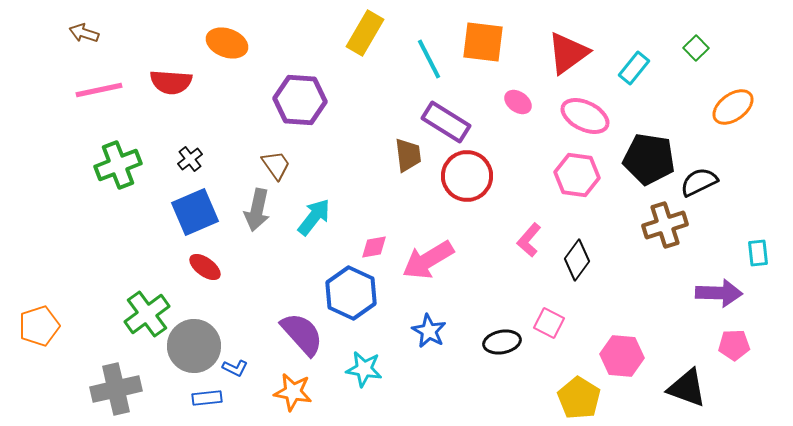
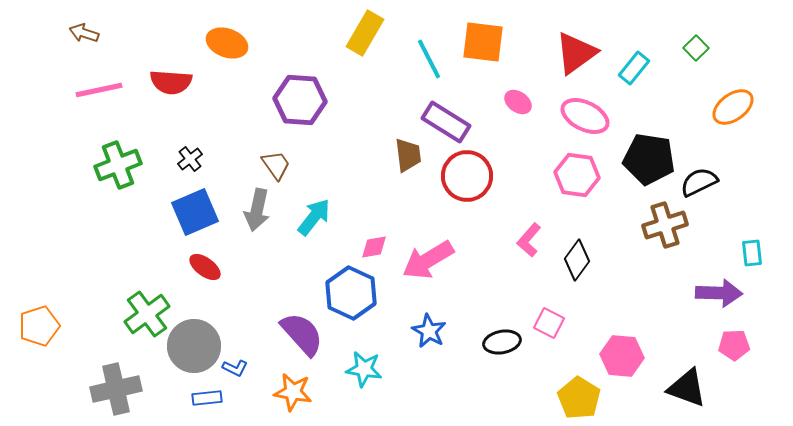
red triangle at (568, 53): moved 8 px right
cyan rectangle at (758, 253): moved 6 px left
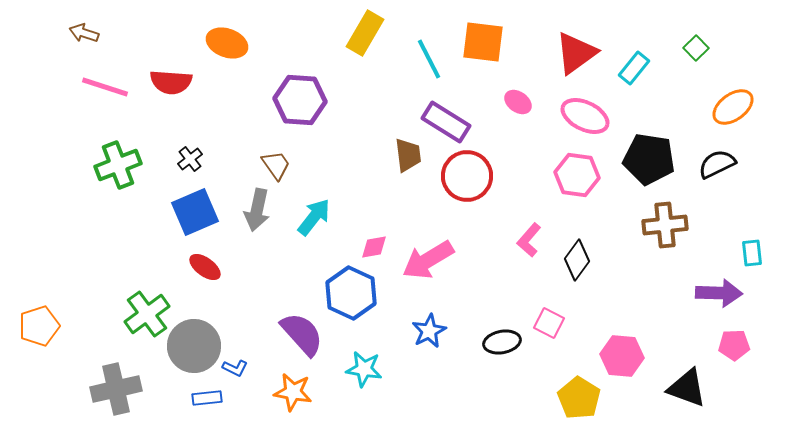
pink line at (99, 90): moved 6 px right, 3 px up; rotated 30 degrees clockwise
black semicircle at (699, 182): moved 18 px right, 18 px up
brown cross at (665, 225): rotated 12 degrees clockwise
blue star at (429, 331): rotated 16 degrees clockwise
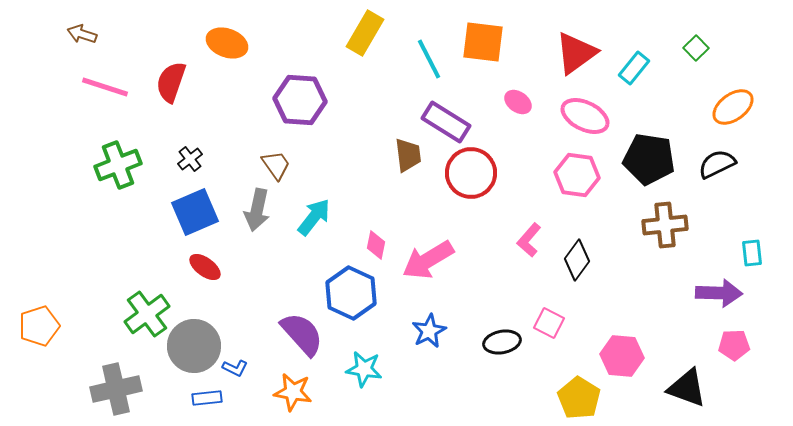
brown arrow at (84, 33): moved 2 px left, 1 px down
red semicircle at (171, 82): rotated 105 degrees clockwise
red circle at (467, 176): moved 4 px right, 3 px up
pink diamond at (374, 247): moved 2 px right, 2 px up; rotated 68 degrees counterclockwise
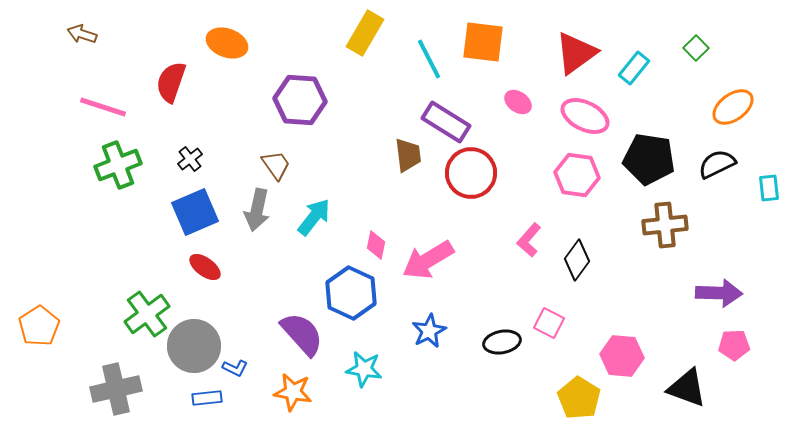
pink line at (105, 87): moved 2 px left, 20 px down
cyan rectangle at (752, 253): moved 17 px right, 65 px up
orange pentagon at (39, 326): rotated 15 degrees counterclockwise
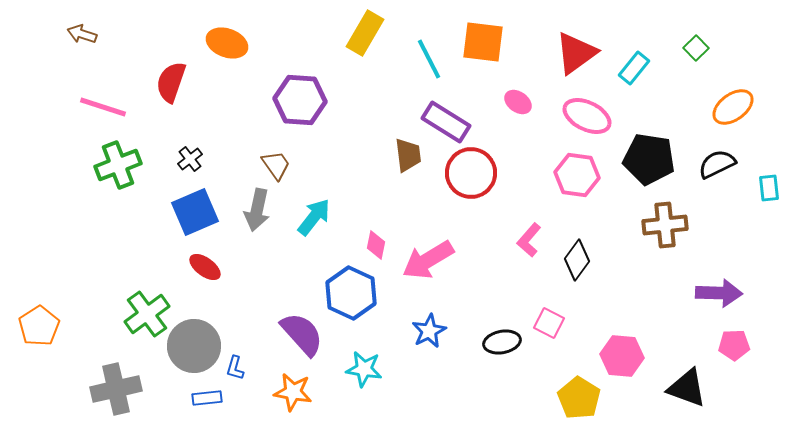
pink ellipse at (585, 116): moved 2 px right
blue L-shape at (235, 368): rotated 80 degrees clockwise
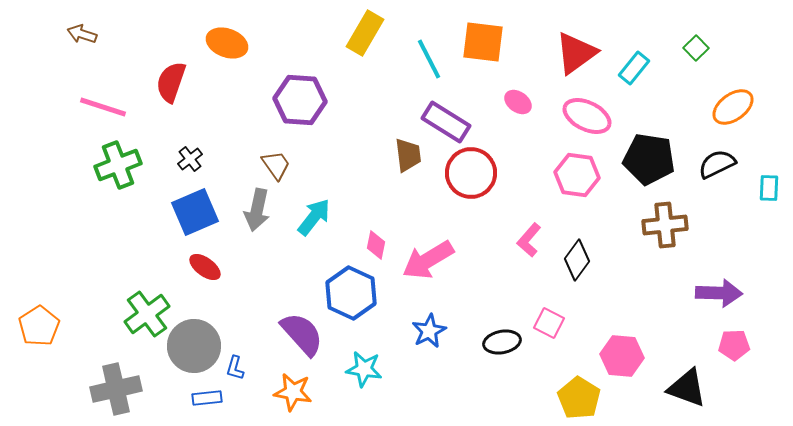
cyan rectangle at (769, 188): rotated 8 degrees clockwise
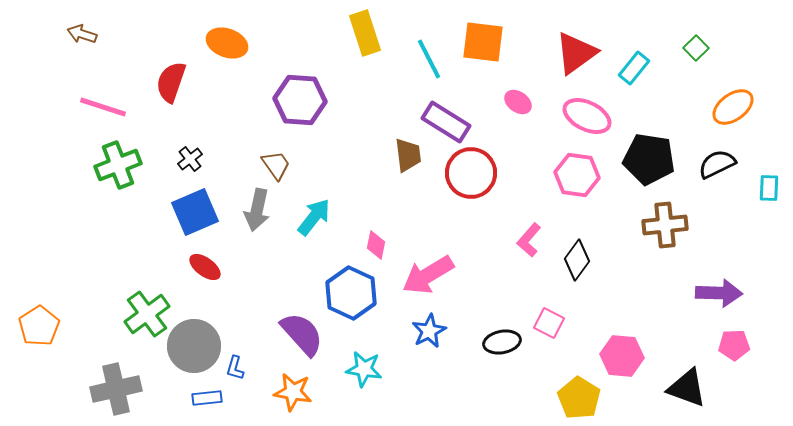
yellow rectangle at (365, 33): rotated 48 degrees counterclockwise
pink arrow at (428, 260): moved 15 px down
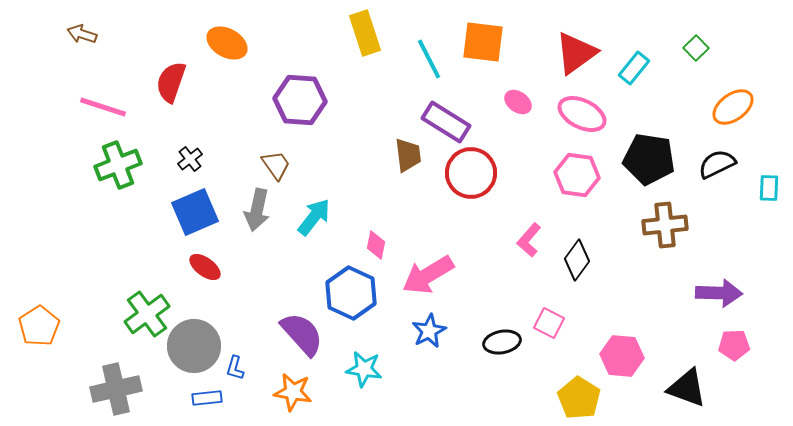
orange ellipse at (227, 43): rotated 9 degrees clockwise
pink ellipse at (587, 116): moved 5 px left, 2 px up
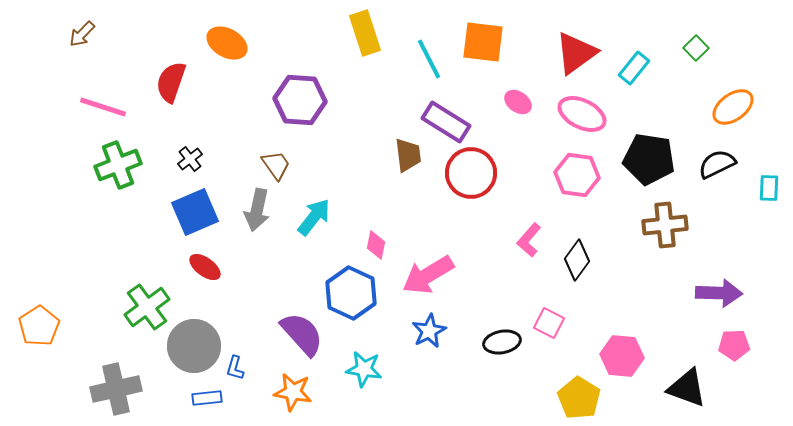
brown arrow at (82, 34): rotated 64 degrees counterclockwise
green cross at (147, 314): moved 7 px up
